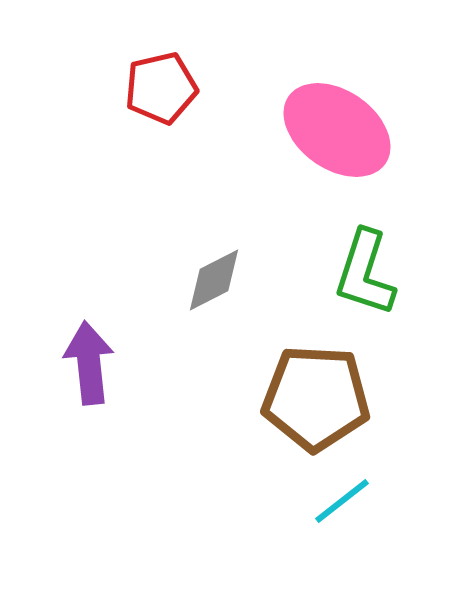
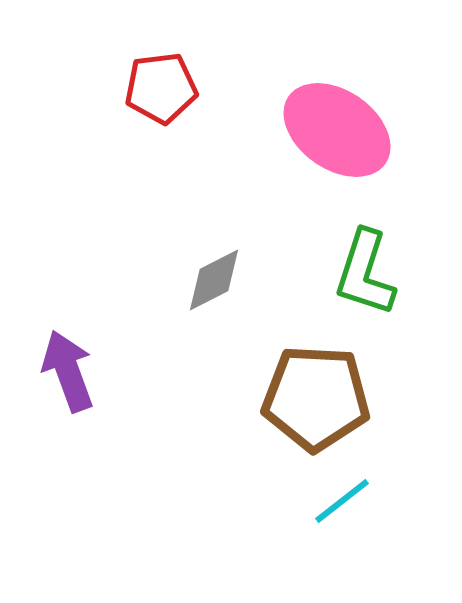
red pentagon: rotated 6 degrees clockwise
purple arrow: moved 21 px left, 8 px down; rotated 14 degrees counterclockwise
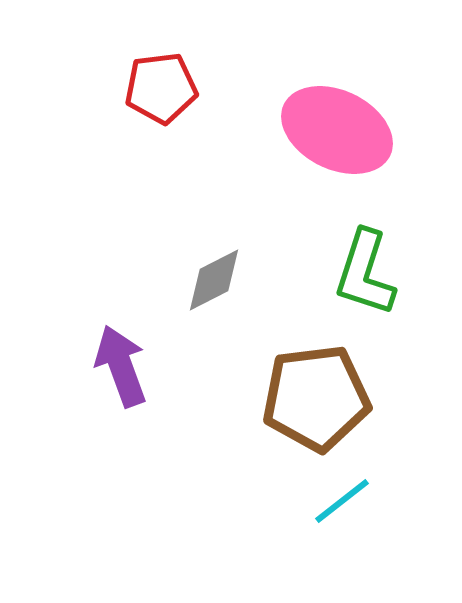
pink ellipse: rotated 9 degrees counterclockwise
purple arrow: moved 53 px right, 5 px up
brown pentagon: rotated 10 degrees counterclockwise
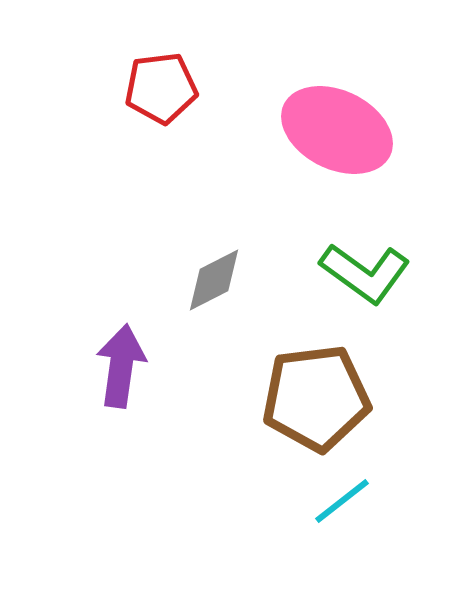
green L-shape: rotated 72 degrees counterclockwise
purple arrow: rotated 28 degrees clockwise
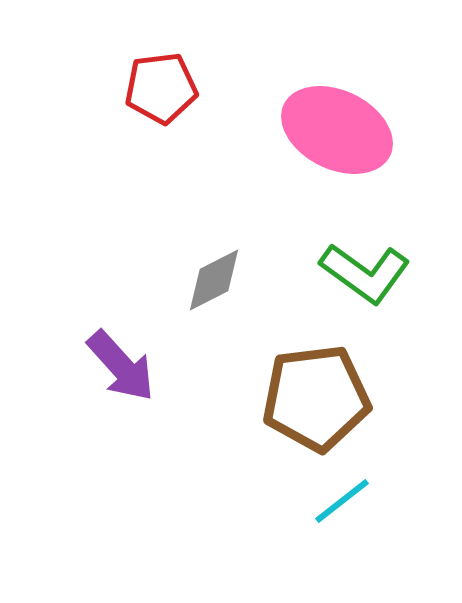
purple arrow: rotated 130 degrees clockwise
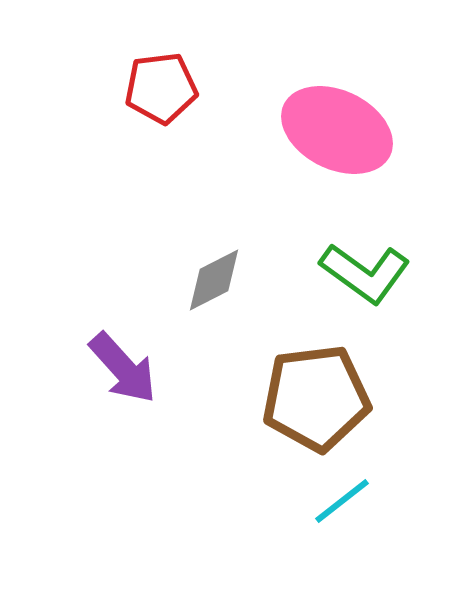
purple arrow: moved 2 px right, 2 px down
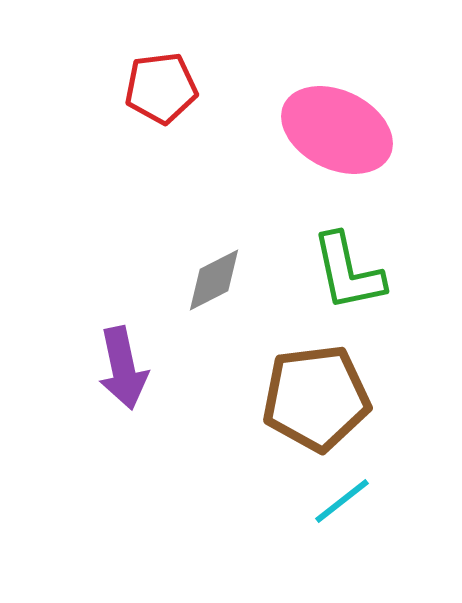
green L-shape: moved 17 px left, 1 px up; rotated 42 degrees clockwise
purple arrow: rotated 30 degrees clockwise
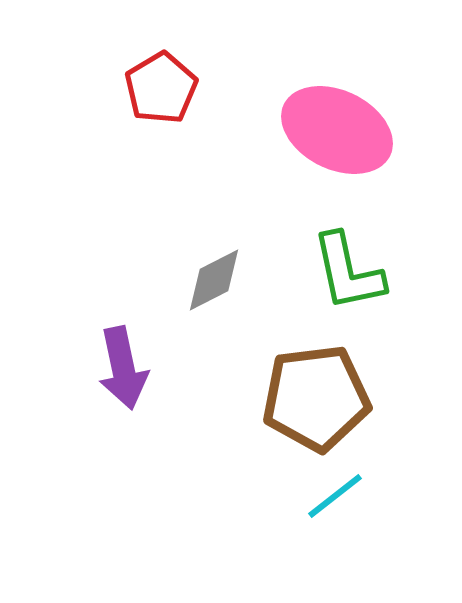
red pentagon: rotated 24 degrees counterclockwise
cyan line: moved 7 px left, 5 px up
